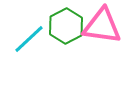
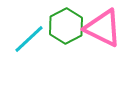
pink triangle: moved 1 px right, 2 px down; rotated 18 degrees clockwise
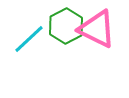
pink triangle: moved 6 px left, 1 px down
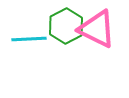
cyan line: rotated 40 degrees clockwise
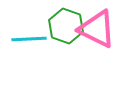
green hexagon: rotated 12 degrees counterclockwise
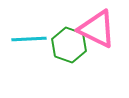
green hexagon: moved 3 px right, 19 px down
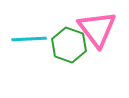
pink triangle: rotated 27 degrees clockwise
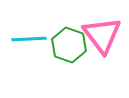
pink triangle: moved 5 px right, 6 px down
